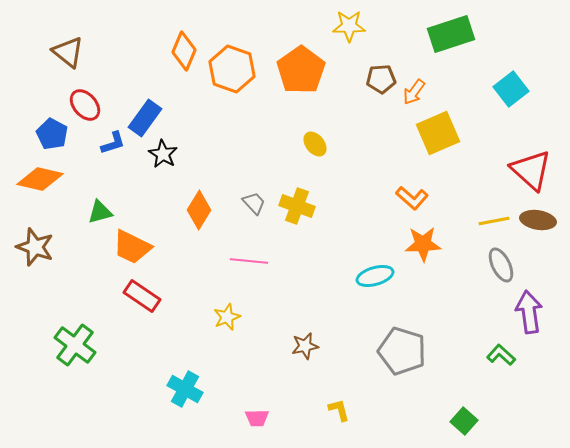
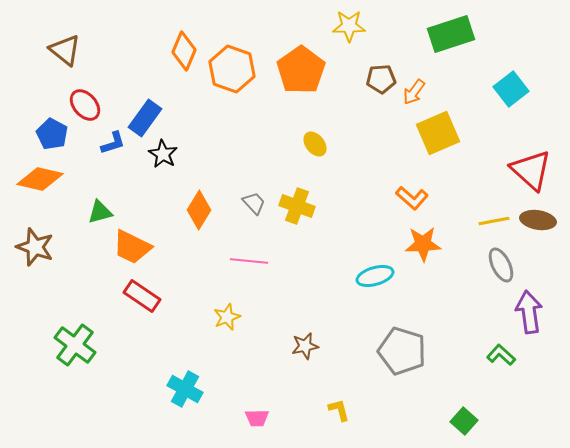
brown triangle at (68, 52): moved 3 px left, 2 px up
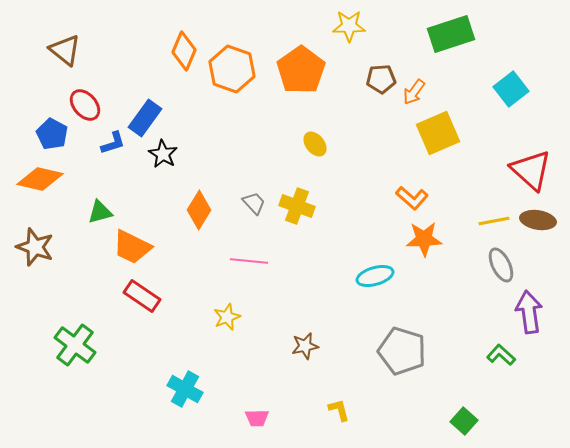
orange star at (423, 244): moved 1 px right, 5 px up
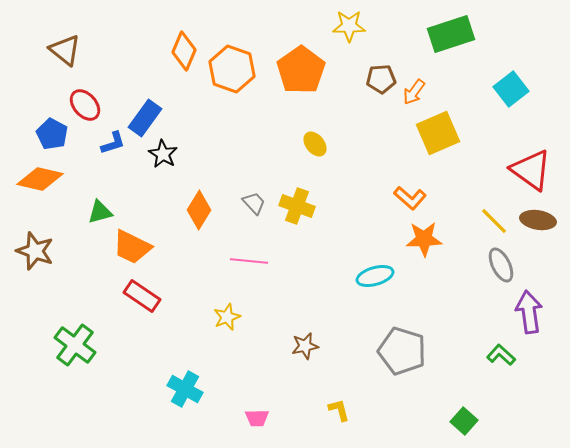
red triangle at (531, 170): rotated 6 degrees counterclockwise
orange L-shape at (412, 198): moved 2 px left
yellow line at (494, 221): rotated 56 degrees clockwise
brown star at (35, 247): moved 4 px down
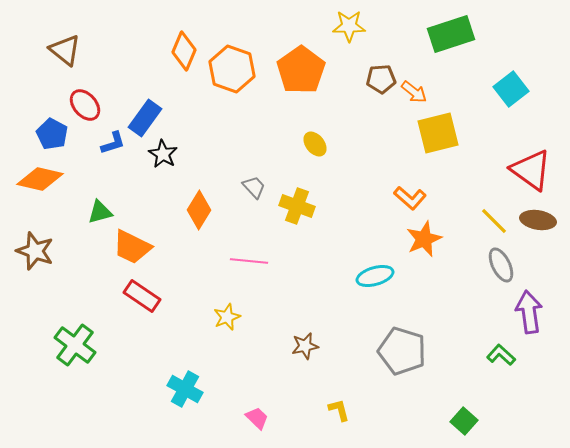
orange arrow at (414, 92): rotated 88 degrees counterclockwise
yellow square at (438, 133): rotated 9 degrees clockwise
gray trapezoid at (254, 203): moved 16 px up
orange star at (424, 239): rotated 21 degrees counterclockwise
pink trapezoid at (257, 418): rotated 135 degrees counterclockwise
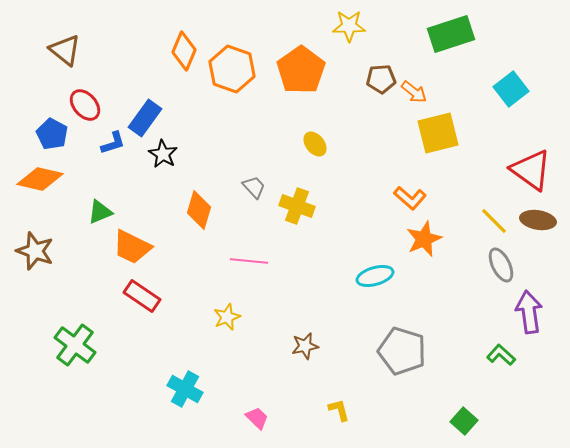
orange diamond at (199, 210): rotated 15 degrees counterclockwise
green triangle at (100, 212): rotated 8 degrees counterclockwise
